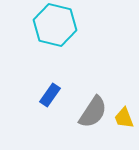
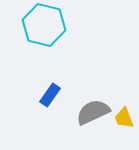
cyan hexagon: moved 11 px left
gray semicircle: rotated 148 degrees counterclockwise
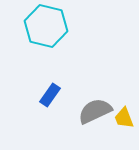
cyan hexagon: moved 2 px right, 1 px down
gray semicircle: moved 2 px right, 1 px up
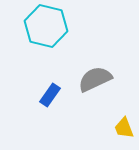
gray semicircle: moved 32 px up
yellow trapezoid: moved 10 px down
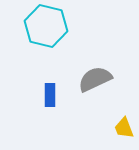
blue rectangle: rotated 35 degrees counterclockwise
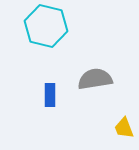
gray semicircle: rotated 16 degrees clockwise
